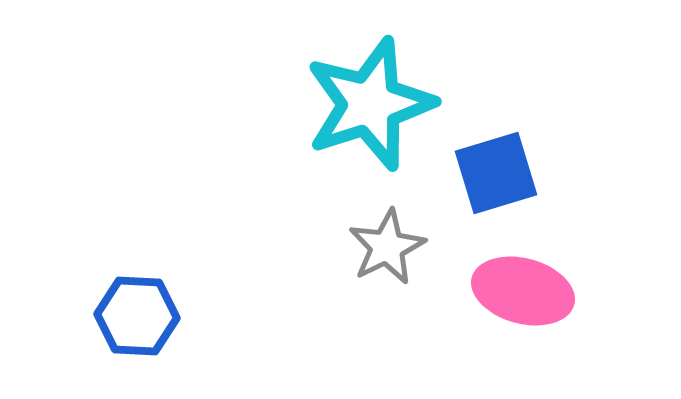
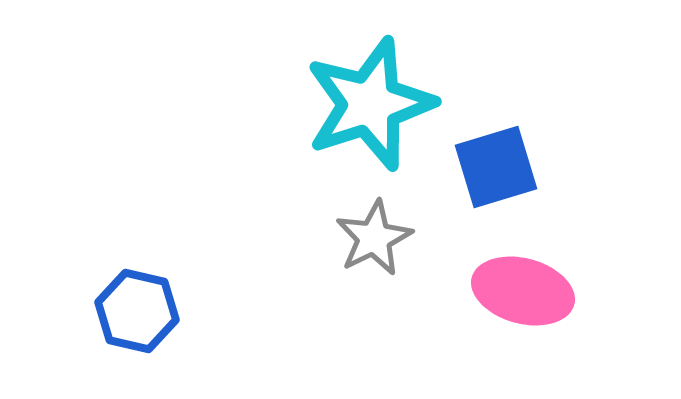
blue square: moved 6 px up
gray star: moved 13 px left, 9 px up
blue hexagon: moved 5 px up; rotated 10 degrees clockwise
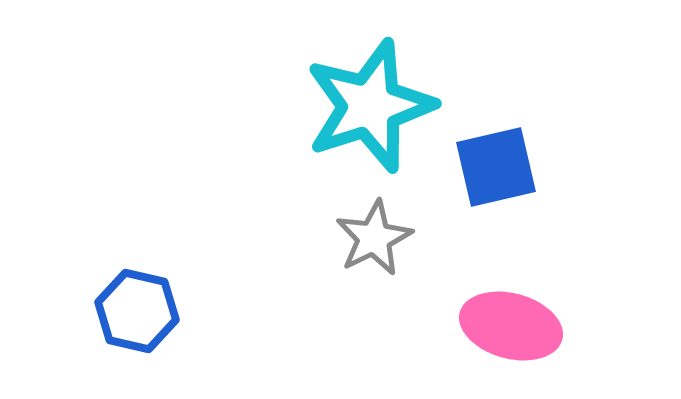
cyan star: moved 2 px down
blue square: rotated 4 degrees clockwise
pink ellipse: moved 12 px left, 35 px down
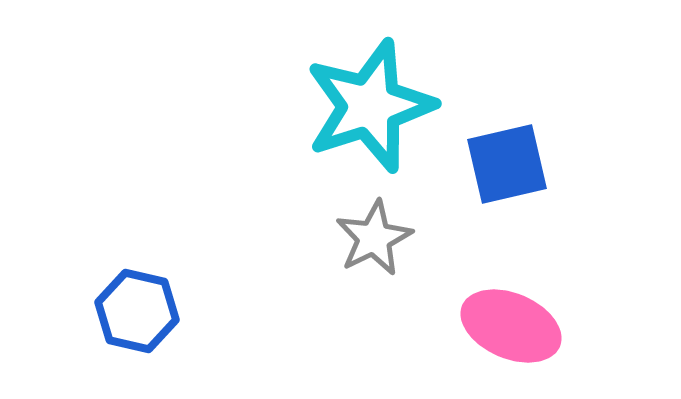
blue square: moved 11 px right, 3 px up
pink ellipse: rotated 8 degrees clockwise
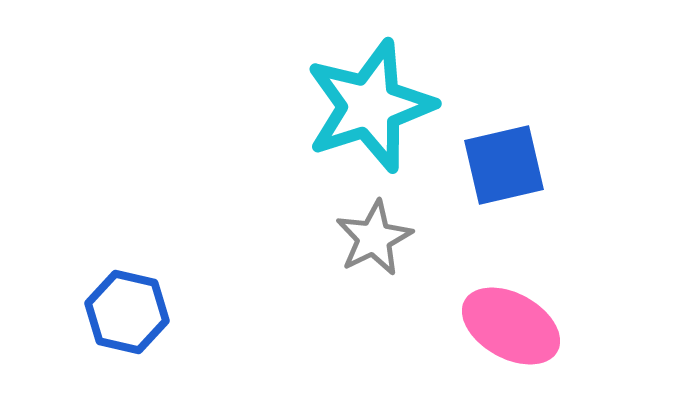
blue square: moved 3 px left, 1 px down
blue hexagon: moved 10 px left, 1 px down
pink ellipse: rotated 6 degrees clockwise
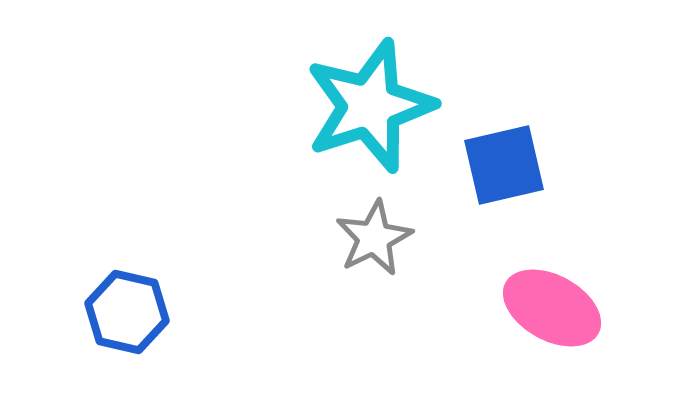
pink ellipse: moved 41 px right, 18 px up
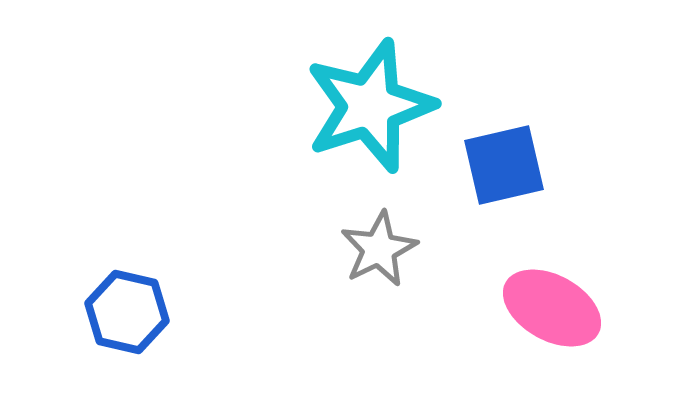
gray star: moved 5 px right, 11 px down
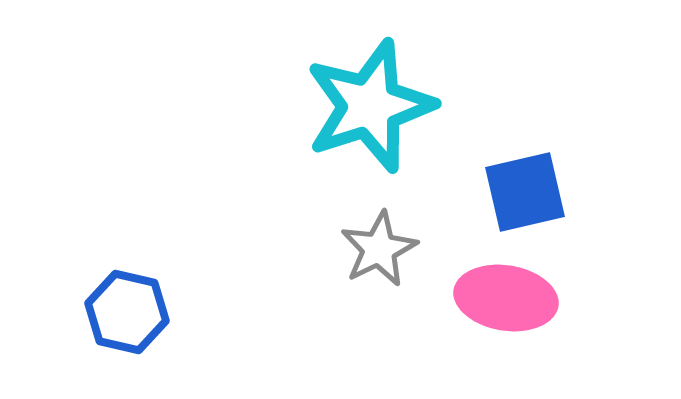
blue square: moved 21 px right, 27 px down
pink ellipse: moved 46 px left, 10 px up; rotated 20 degrees counterclockwise
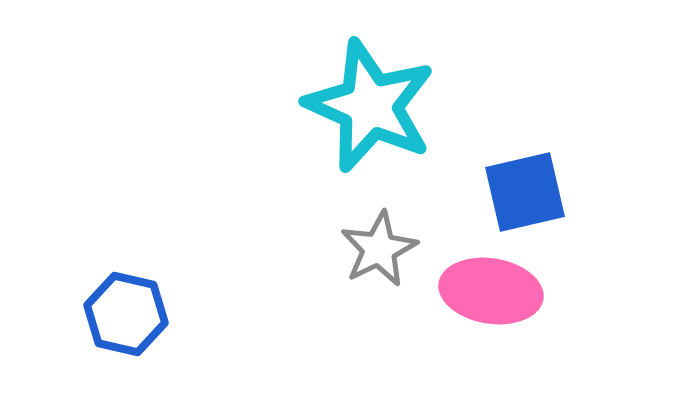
cyan star: rotated 30 degrees counterclockwise
pink ellipse: moved 15 px left, 7 px up
blue hexagon: moved 1 px left, 2 px down
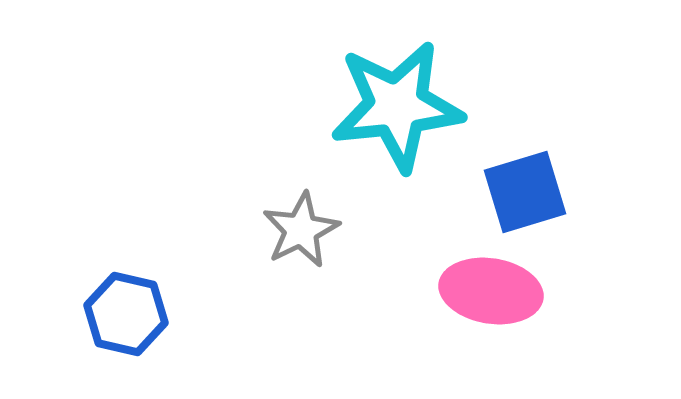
cyan star: moved 27 px right; rotated 30 degrees counterclockwise
blue square: rotated 4 degrees counterclockwise
gray star: moved 78 px left, 19 px up
